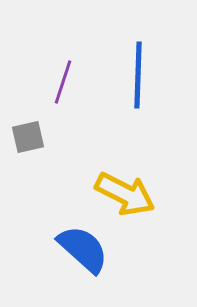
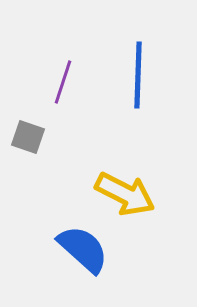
gray square: rotated 32 degrees clockwise
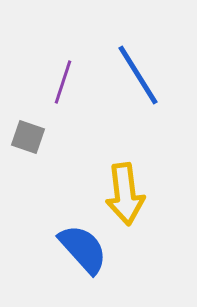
blue line: rotated 34 degrees counterclockwise
yellow arrow: rotated 56 degrees clockwise
blue semicircle: rotated 6 degrees clockwise
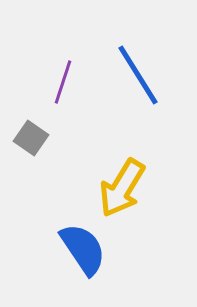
gray square: moved 3 px right, 1 px down; rotated 16 degrees clockwise
yellow arrow: moved 3 px left, 6 px up; rotated 38 degrees clockwise
blue semicircle: rotated 8 degrees clockwise
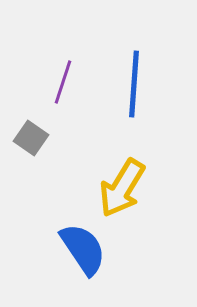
blue line: moved 4 px left, 9 px down; rotated 36 degrees clockwise
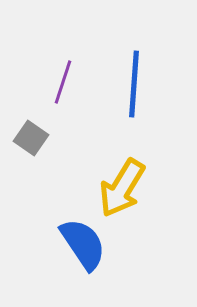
blue semicircle: moved 5 px up
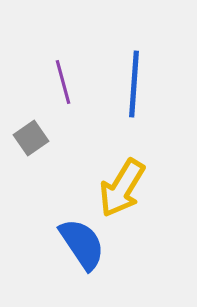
purple line: rotated 33 degrees counterclockwise
gray square: rotated 20 degrees clockwise
blue semicircle: moved 1 px left
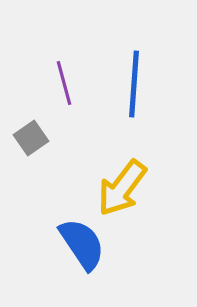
purple line: moved 1 px right, 1 px down
yellow arrow: rotated 6 degrees clockwise
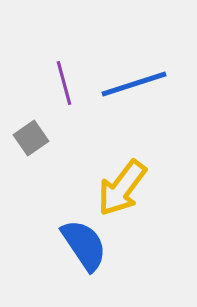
blue line: rotated 68 degrees clockwise
blue semicircle: moved 2 px right, 1 px down
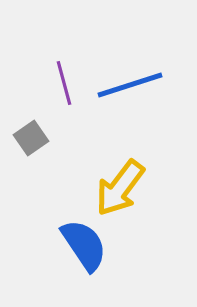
blue line: moved 4 px left, 1 px down
yellow arrow: moved 2 px left
